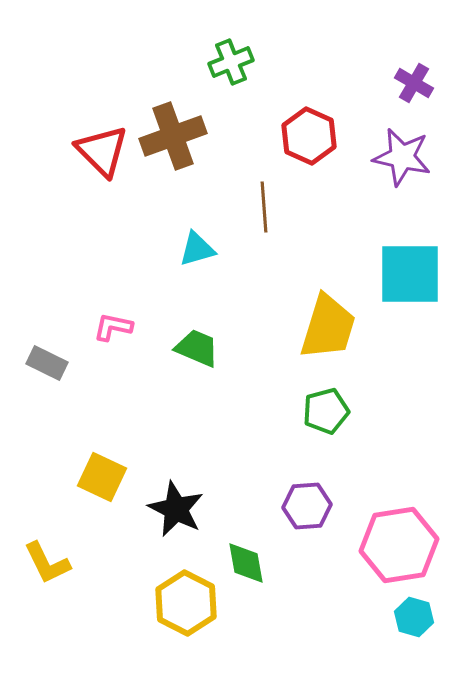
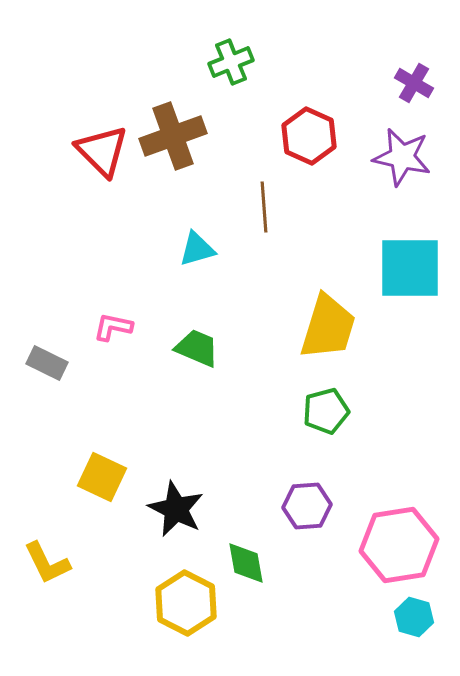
cyan square: moved 6 px up
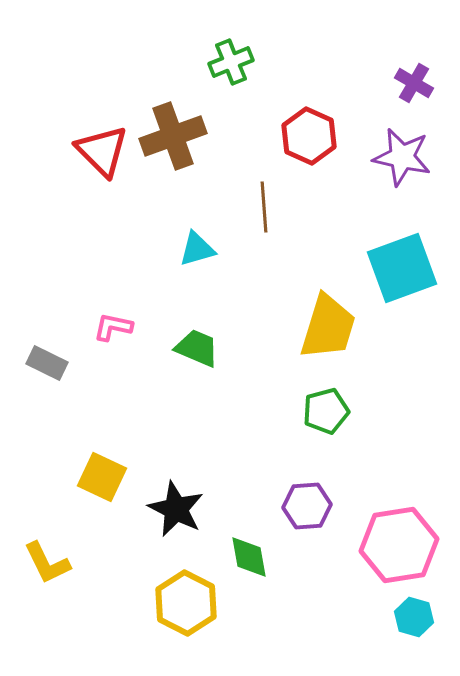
cyan square: moved 8 px left; rotated 20 degrees counterclockwise
green diamond: moved 3 px right, 6 px up
